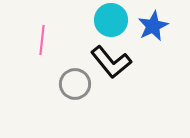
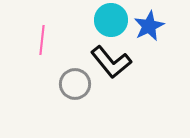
blue star: moved 4 px left
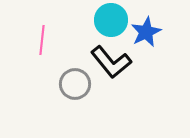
blue star: moved 3 px left, 6 px down
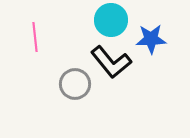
blue star: moved 5 px right, 7 px down; rotated 24 degrees clockwise
pink line: moved 7 px left, 3 px up; rotated 12 degrees counterclockwise
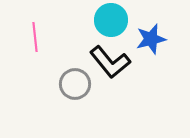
blue star: rotated 12 degrees counterclockwise
black L-shape: moved 1 px left
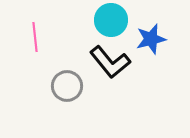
gray circle: moved 8 px left, 2 px down
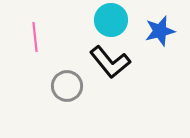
blue star: moved 9 px right, 8 px up
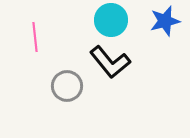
blue star: moved 5 px right, 10 px up
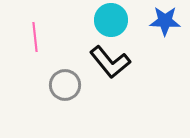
blue star: rotated 16 degrees clockwise
gray circle: moved 2 px left, 1 px up
